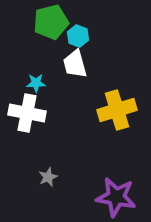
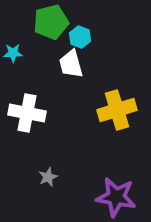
cyan hexagon: moved 2 px right, 1 px down
white trapezoid: moved 4 px left
cyan star: moved 23 px left, 30 px up
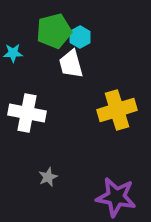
green pentagon: moved 3 px right, 9 px down
cyan hexagon: rotated 10 degrees clockwise
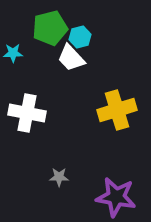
green pentagon: moved 4 px left, 3 px up
cyan hexagon: rotated 15 degrees clockwise
white trapezoid: moved 6 px up; rotated 28 degrees counterclockwise
gray star: moved 11 px right; rotated 24 degrees clockwise
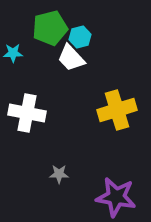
gray star: moved 3 px up
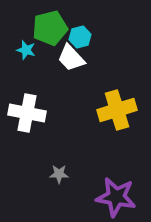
cyan star: moved 13 px right, 3 px up; rotated 18 degrees clockwise
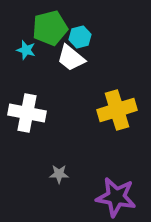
white trapezoid: rotated 8 degrees counterclockwise
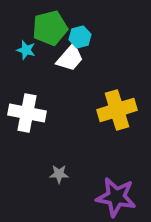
white trapezoid: moved 1 px left; rotated 88 degrees counterclockwise
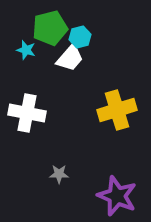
purple star: moved 1 px right, 1 px up; rotated 12 degrees clockwise
